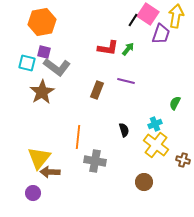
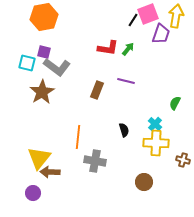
pink square: rotated 35 degrees clockwise
orange hexagon: moved 2 px right, 5 px up
cyan cross: rotated 24 degrees counterclockwise
yellow cross: moved 2 px up; rotated 35 degrees counterclockwise
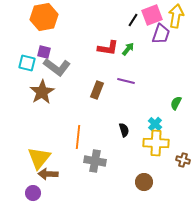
pink square: moved 4 px right, 1 px down
green semicircle: moved 1 px right
brown arrow: moved 2 px left, 2 px down
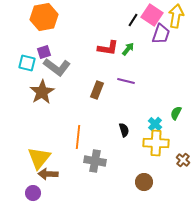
pink square: rotated 35 degrees counterclockwise
purple square: rotated 32 degrees counterclockwise
green semicircle: moved 10 px down
brown cross: rotated 24 degrees clockwise
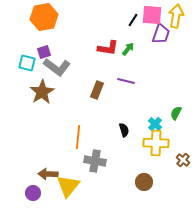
pink square: rotated 30 degrees counterclockwise
yellow triangle: moved 29 px right, 28 px down
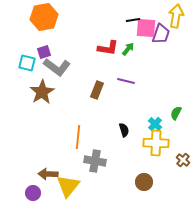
pink square: moved 6 px left, 13 px down
black line: rotated 48 degrees clockwise
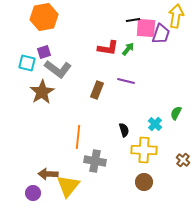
gray L-shape: moved 1 px right, 2 px down
yellow cross: moved 12 px left, 7 px down
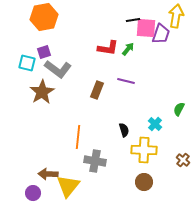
green semicircle: moved 3 px right, 4 px up
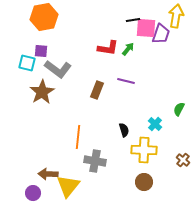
purple square: moved 3 px left, 1 px up; rotated 24 degrees clockwise
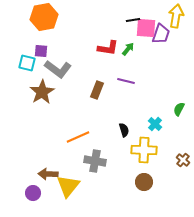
orange line: rotated 60 degrees clockwise
